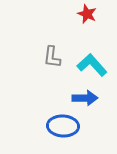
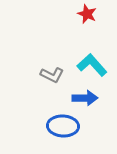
gray L-shape: moved 18 px down; rotated 70 degrees counterclockwise
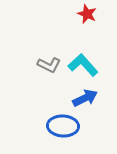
cyan L-shape: moved 9 px left
gray L-shape: moved 3 px left, 10 px up
blue arrow: rotated 25 degrees counterclockwise
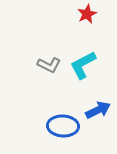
red star: rotated 24 degrees clockwise
cyan L-shape: rotated 76 degrees counterclockwise
blue arrow: moved 13 px right, 12 px down
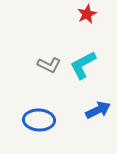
blue ellipse: moved 24 px left, 6 px up
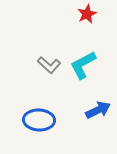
gray L-shape: rotated 15 degrees clockwise
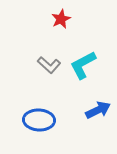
red star: moved 26 px left, 5 px down
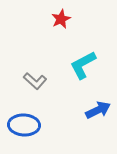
gray L-shape: moved 14 px left, 16 px down
blue ellipse: moved 15 px left, 5 px down
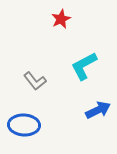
cyan L-shape: moved 1 px right, 1 px down
gray L-shape: rotated 10 degrees clockwise
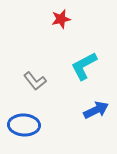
red star: rotated 12 degrees clockwise
blue arrow: moved 2 px left
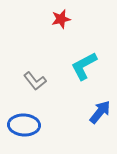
blue arrow: moved 4 px right, 2 px down; rotated 25 degrees counterclockwise
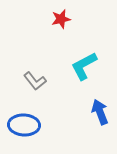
blue arrow: rotated 60 degrees counterclockwise
